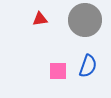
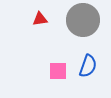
gray circle: moved 2 px left
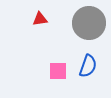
gray circle: moved 6 px right, 3 px down
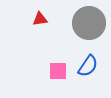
blue semicircle: rotated 15 degrees clockwise
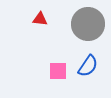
red triangle: rotated 14 degrees clockwise
gray circle: moved 1 px left, 1 px down
